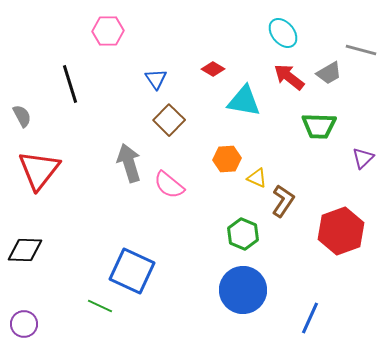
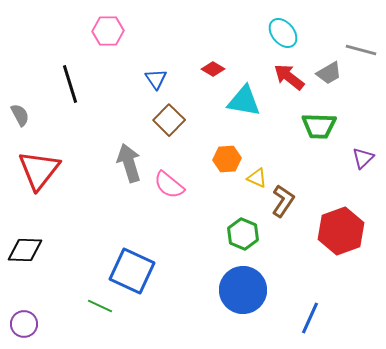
gray semicircle: moved 2 px left, 1 px up
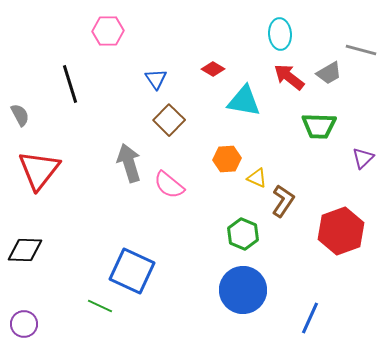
cyan ellipse: moved 3 px left, 1 px down; rotated 36 degrees clockwise
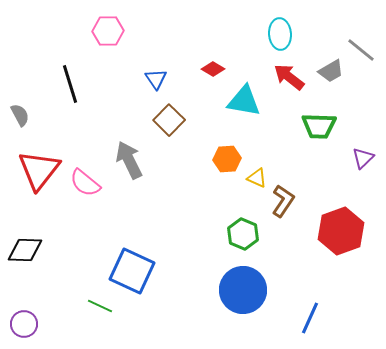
gray line: rotated 24 degrees clockwise
gray trapezoid: moved 2 px right, 2 px up
gray arrow: moved 3 px up; rotated 9 degrees counterclockwise
pink semicircle: moved 84 px left, 2 px up
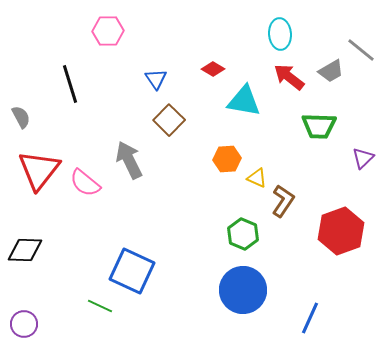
gray semicircle: moved 1 px right, 2 px down
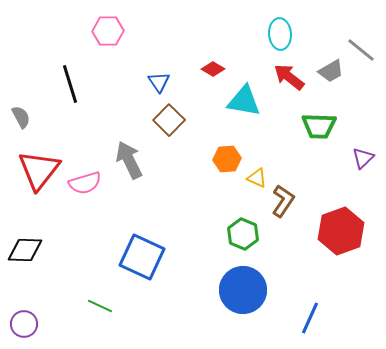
blue triangle: moved 3 px right, 3 px down
pink semicircle: rotated 56 degrees counterclockwise
blue square: moved 10 px right, 14 px up
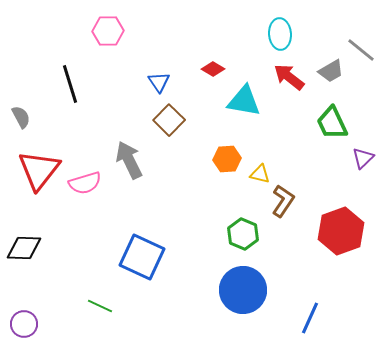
green trapezoid: moved 13 px right, 3 px up; rotated 63 degrees clockwise
yellow triangle: moved 3 px right, 4 px up; rotated 10 degrees counterclockwise
black diamond: moved 1 px left, 2 px up
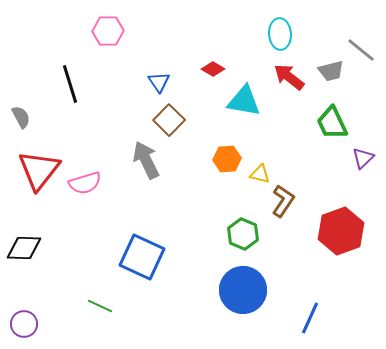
gray trapezoid: rotated 16 degrees clockwise
gray arrow: moved 17 px right
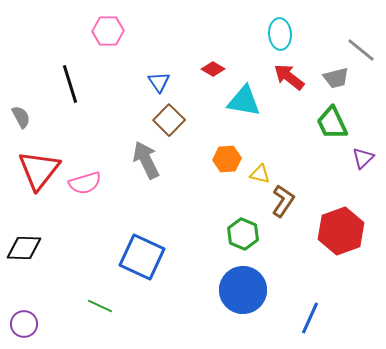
gray trapezoid: moved 5 px right, 7 px down
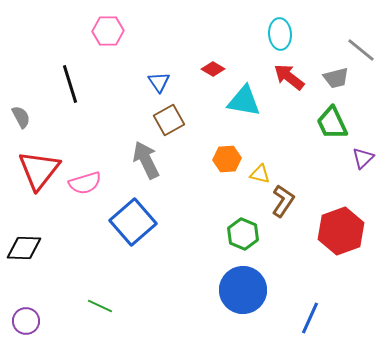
brown square: rotated 16 degrees clockwise
blue square: moved 9 px left, 35 px up; rotated 24 degrees clockwise
purple circle: moved 2 px right, 3 px up
